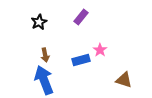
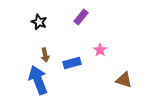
black star: rotated 21 degrees counterclockwise
blue rectangle: moved 9 px left, 3 px down
blue arrow: moved 6 px left
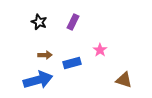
purple rectangle: moved 8 px left, 5 px down; rotated 14 degrees counterclockwise
brown arrow: rotated 80 degrees counterclockwise
blue arrow: rotated 96 degrees clockwise
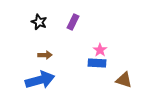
blue rectangle: moved 25 px right; rotated 18 degrees clockwise
blue arrow: moved 2 px right
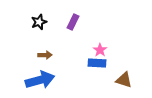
black star: rotated 28 degrees clockwise
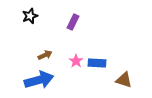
black star: moved 9 px left, 6 px up
pink star: moved 24 px left, 11 px down
brown arrow: rotated 24 degrees counterclockwise
blue arrow: moved 1 px left
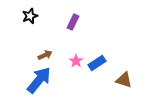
blue rectangle: rotated 36 degrees counterclockwise
blue arrow: rotated 36 degrees counterclockwise
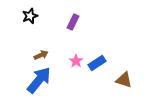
brown arrow: moved 4 px left
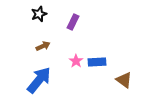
black star: moved 9 px right, 2 px up
brown arrow: moved 2 px right, 9 px up
blue rectangle: moved 1 px up; rotated 30 degrees clockwise
brown triangle: rotated 18 degrees clockwise
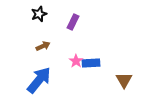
blue rectangle: moved 6 px left, 1 px down
brown triangle: rotated 24 degrees clockwise
